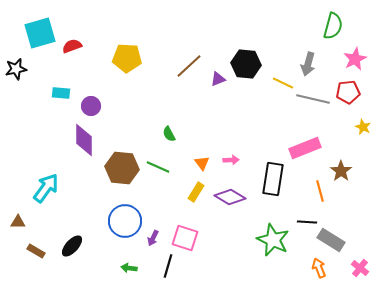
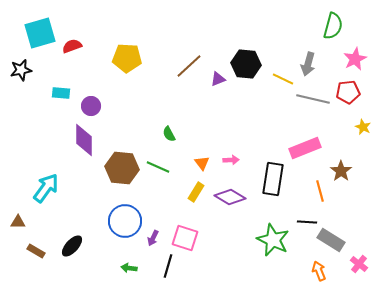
black star at (16, 69): moved 5 px right, 1 px down
yellow line at (283, 83): moved 4 px up
orange arrow at (319, 268): moved 3 px down
pink cross at (360, 268): moved 1 px left, 4 px up
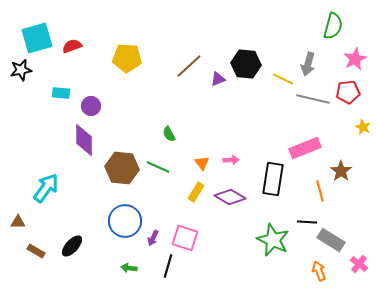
cyan square at (40, 33): moved 3 px left, 5 px down
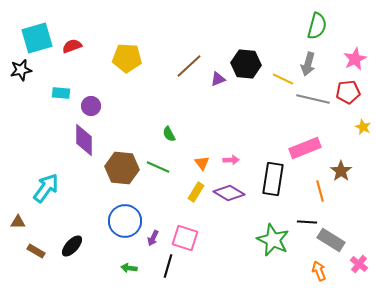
green semicircle at (333, 26): moved 16 px left
purple diamond at (230, 197): moved 1 px left, 4 px up
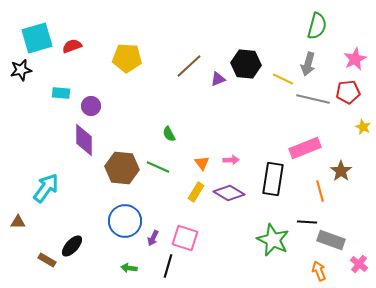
gray rectangle at (331, 240): rotated 12 degrees counterclockwise
brown rectangle at (36, 251): moved 11 px right, 9 px down
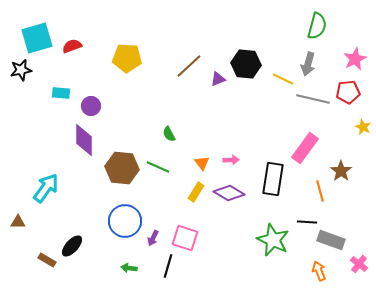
pink rectangle at (305, 148): rotated 32 degrees counterclockwise
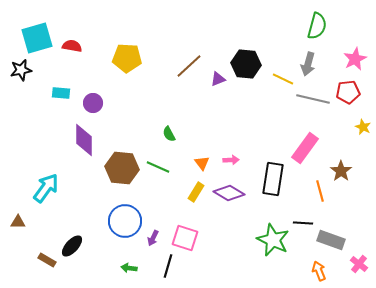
red semicircle at (72, 46): rotated 30 degrees clockwise
purple circle at (91, 106): moved 2 px right, 3 px up
black line at (307, 222): moved 4 px left, 1 px down
